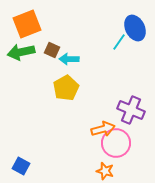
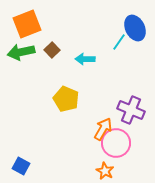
brown square: rotated 21 degrees clockwise
cyan arrow: moved 16 px right
yellow pentagon: moved 11 px down; rotated 20 degrees counterclockwise
orange arrow: rotated 45 degrees counterclockwise
orange star: rotated 12 degrees clockwise
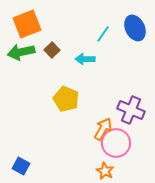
cyan line: moved 16 px left, 8 px up
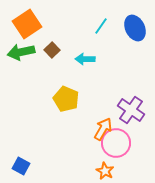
orange square: rotated 12 degrees counterclockwise
cyan line: moved 2 px left, 8 px up
purple cross: rotated 12 degrees clockwise
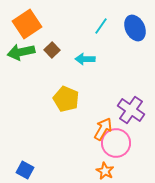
blue square: moved 4 px right, 4 px down
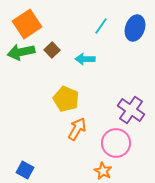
blue ellipse: rotated 45 degrees clockwise
orange arrow: moved 26 px left
orange star: moved 2 px left
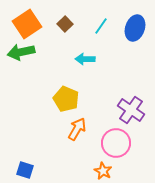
brown square: moved 13 px right, 26 px up
blue square: rotated 12 degrees counterclockwise
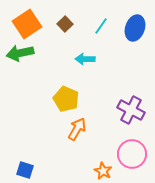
green arrow: moved 1 px left, 1 px down
purple cross: rotated 8 degrees counterclockwise
pink circle: moved 16 px right, 11 px down
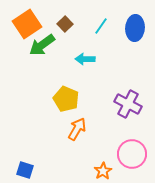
blue ellipse: rotated 15 degrees counterclockwise
green arrow: moved 22 px right, 8 px up; rotated 24 degrees counterclockwise
purple cross: moved 3 px left, 6 px up
orange star: rotated 12 degrees clockwise
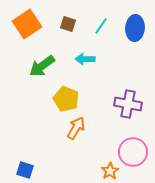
brown square: moved 3 px right; rotated 28 degrees counterclockwise
green arrow: moved 21 px down
purple cross: rotated 16 degrees counterclockwise
orange arrow: moved 1 px left, 1 px up
pink circle: moved 1 px right, 2 px up
orange star: moved 7 px right
